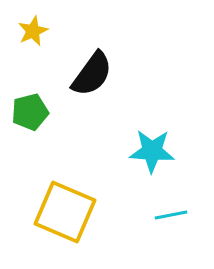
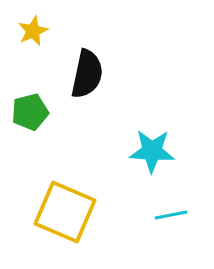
black semicircle: moved 5 px left; rotated 24 degrees counterclockwise
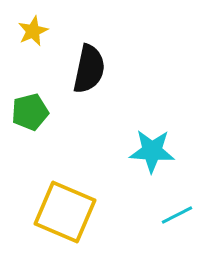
black semicircle: moved 2 px right, 5 px up
cyan line: moved 6 px right; rotated 16 degrees counterclockwise
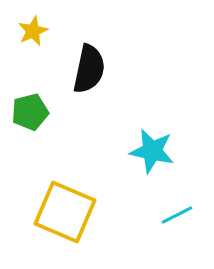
cyan star: rotated 9 degrees clockwise
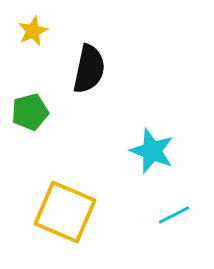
cyan star: rotated 9 degrees clockwise
cyan line: moved 3 px left
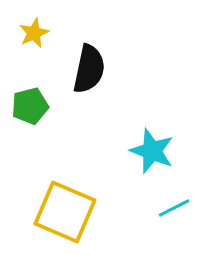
yellow star: moved 1 px right, 2 px down
green pentagon: moved 6 px up
cyan line: moved 7 px up
